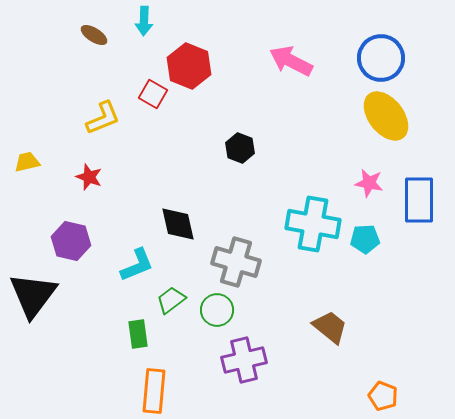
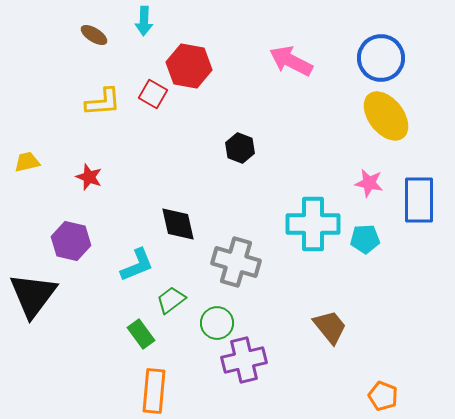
red hexagon: rotated 12 degrees counterclockwise
yellow L-shape: moved 16 px up; rotated 18 degrees clockwise
cyan cross: rotated 10 degrees counterclockwise
green circle: moved 13 px down
brown trapezoid: rotated 12 degrees clockwise
green rectangle: moved 3 px right; rotated 28 degrees counterclockwise
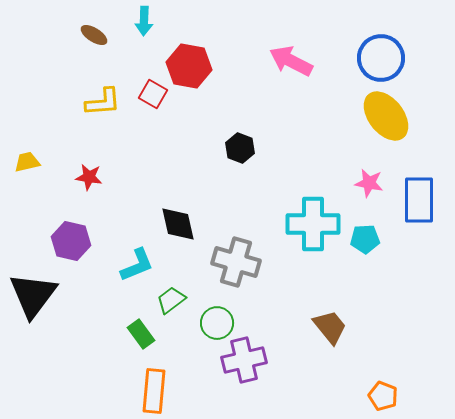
red star: rotated 12 degrees counterclockwise
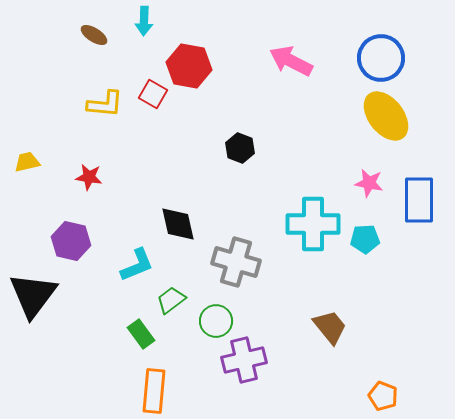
yellow L-shape: moved 2 px right, 2 px down; rotated 9 degrees clockwise
green circle: moved 1 px left, 2 px up
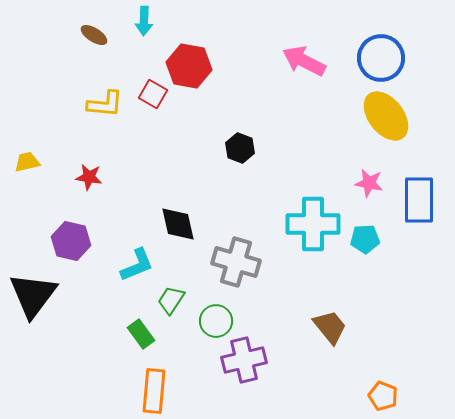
pink arrow: moved 13 px right
green trapezoid: rotated 20 degrees counterclockwise
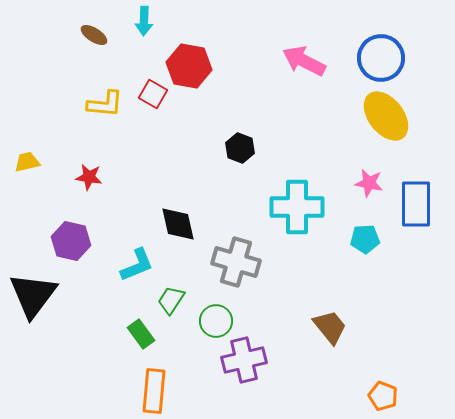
blue rectangle: moved 3 px left, 4 px down
cyan cross: moved 16 px left, 17 px up
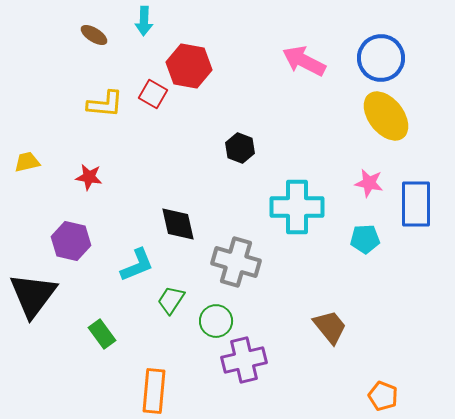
green rectangle: moved 39 px left
